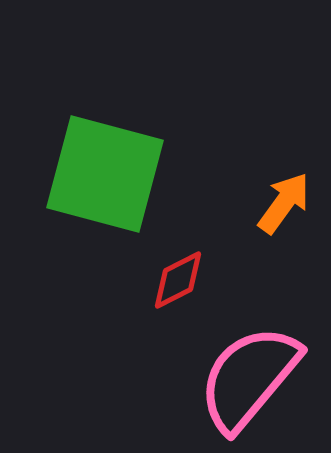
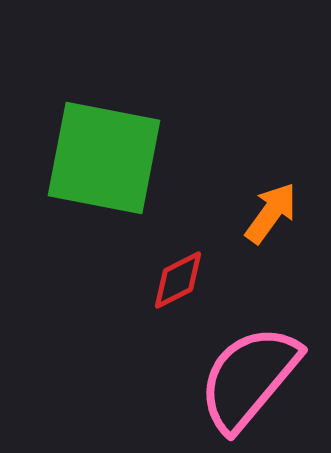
green square: moved 1 px left, 16 px up; rotated 4 degrees counterclockwise
orange arrow: moved 13 px left, 10 px down
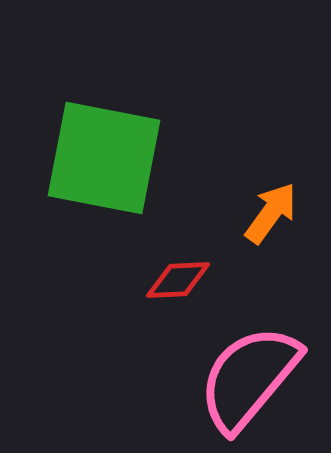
red diamond: rotated 24 degrees clockwise
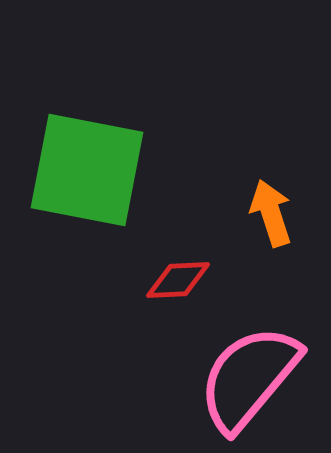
green square: moved 17 px left, 12 px down
orange arrow: rotated 54 degrees counterclockwise
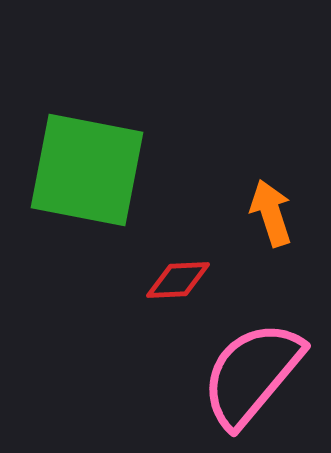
pink semicircle: moved 3 px right, 4 px up
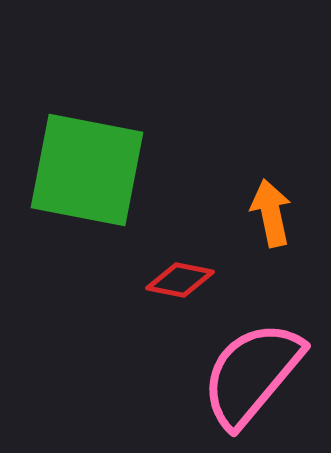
orange arrow: rotated 6 degrees clockwise
red diamond: moved 2 px right; rotated 14 degrees clockwise
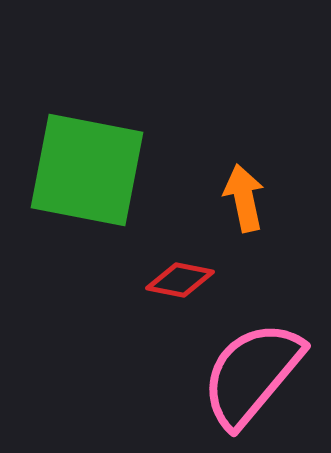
orange arrow: moved 27 px left, 15 px up
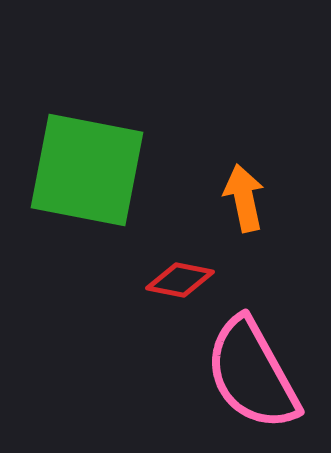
pink semicircle: rotated 69 degrees counterclockwise
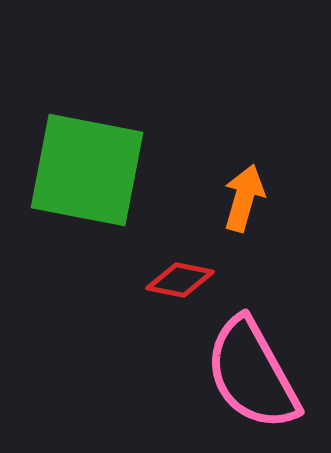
orange arrow: rotated 28 degrees clockwise
